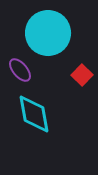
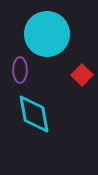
cyan circle: moved 1 px left, 1 px down
purple ellipse: rotated 40 degrees clockwise
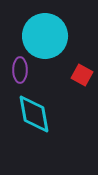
cyan circle: moved 2 px left, 2 px down
red square: rotated 15 degrees counterclockwise
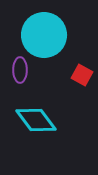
cyan circle: moved 1 px left, 1 px up
cyan diamond: moved 2 px right, 6 px down; rotated 27 degrees counterclockwise
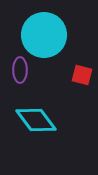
red square: rotated 15 degrees counterclockwise
